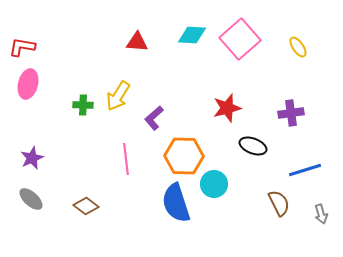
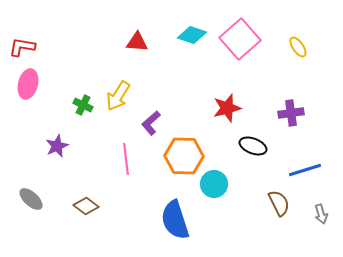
cyan diamond: rotated 16 degrees clockwise
green cross: rotated 24 degrees clockwise
purple L-shape: moved 3 px left, 5 px down
purple star: moved 25 px right, 12 px up
blue semicircle: moved 1 px left, 17 px down
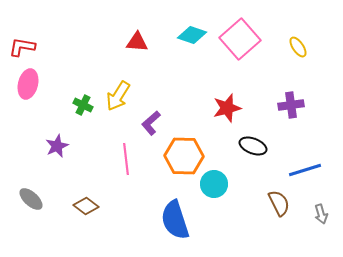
purple cross: moved 8 px up
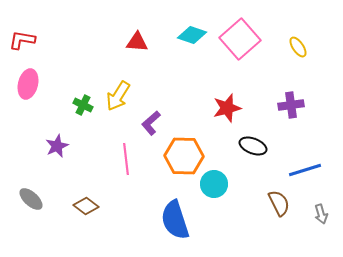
red L-shape: moved 7 px up
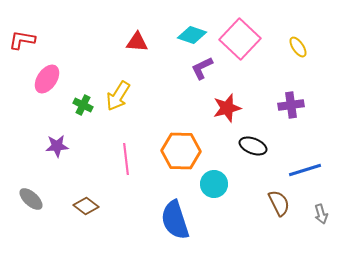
pink square: rotated 6 degrees counterclockwise
pink ellipse: moved 19 px right, 5 px up; rotated 20 degrees clockwise
purple L-shape: moved 51 px right, 55 px up; rotated 15 degrees clockwise
purple star: rotated 20 degrees clockwise
orange hexagon: moved 3 px left, 5 px up
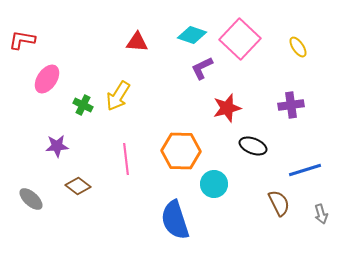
brown diamond: moved 8 px left, 20 px up
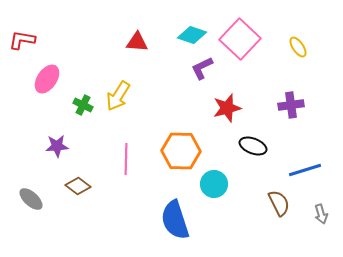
pink line: rotated 8 degrees clockwise
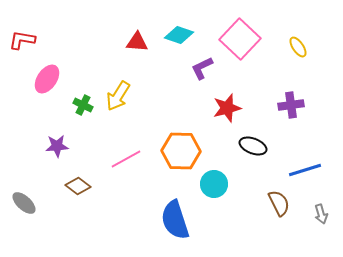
cyan diamond: moved 13 px left
pink line: rotated 60 degrees clockwise
gray ellipse: moved 7 px left, 4 px down
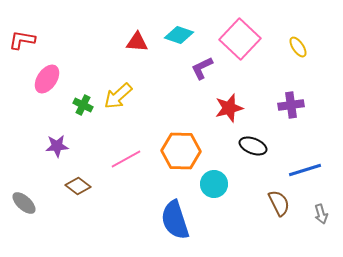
yellow arrow: rotated 16 degrees clockwise
red star: moved 2 px right
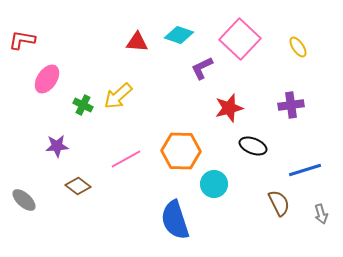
gray ellipse: moved 3 px up
